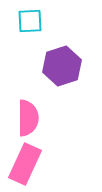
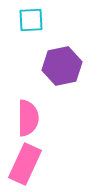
cyan square: moved 1 px right, 1 px up
purple hexagon: rotated 6 degrees clockwise
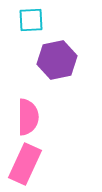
purple hexagon: moved 5 px left, 6 px up
pink semicircle: moved 1 px up
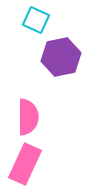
cyan square: moved 5 px right; rotated 28 degrees clockwise
purple hexagon: moved 4 px right, 3 px up
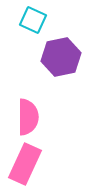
cyan square: moved 3 px left
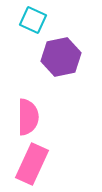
pink rectangle: moved 7 px right
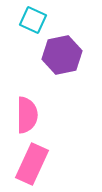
purple hexagon: moved 1 px right, 2 px up
pink semicircle: moved 1 px left, 2 px up
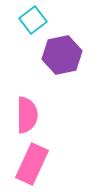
cyan square: rotated 28 degrees clockwise
